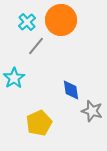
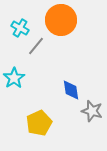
cyan cross: moved 7 px left, 6 px down; rotated 18 degrees counterclockwise
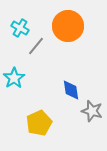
orange circle: moved 7 px right, 6 px down
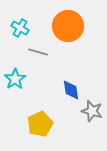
gray line: moved 2 px right, 6 px down; rotated 66 degrees clockwise
cyan star: moved 1 px right, 1 px down
yellow pentagon: moved 1 px right, 1 px down
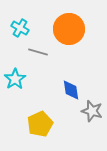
orange circle: moved 1 px right, 3 px down
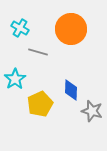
orange circle: moved 2 px right
blue diamond: rotated 10 degrees clockwise
yellow pentagon: moved 20 px up
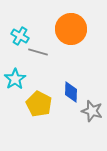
cyan cross: moved 8 px down
blue diamond: moved 2 px down
yellow pentagon: moved 1 px left; rotated 20 degrees counterclockwise
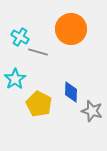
cyan cross: moved 1 px down
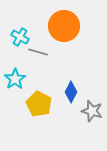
orange circle: moved 7 px left, 3 px up
blue diamond: rotated 25 degrees clockwise
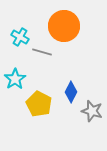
gray line: moved 4 px right
